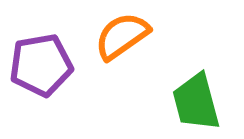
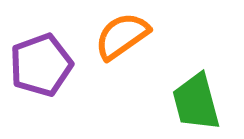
purple pentagon: rotated 10 degrees counterclockwise
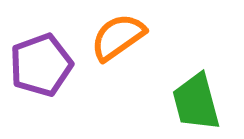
orange semicircle: moved 4 px left, 1 px down
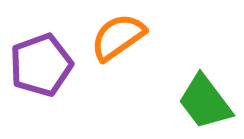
green trapezoid: moved 9 px right; rotated 22 degrees counterclockwise
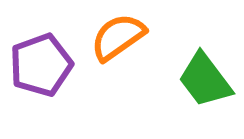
green trapezoid: moved 22 px up
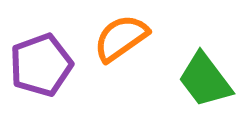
orange semicircle: moved 3 px right, 1 px down
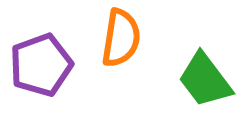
orange semicircle: rotated 134 degrees clockwise
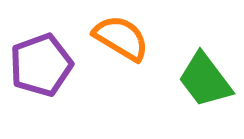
orange semicircle: rotated 68 degrees counterclockwise
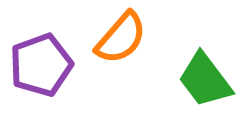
orange semicircle: rotated 100 degrees clockwise
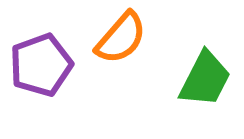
green trapezoid: moved 1 px up; rotated 116 degrees counterclockwise
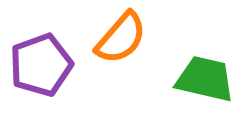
green trapezoid: rotated 104 degrees counterclockwise
